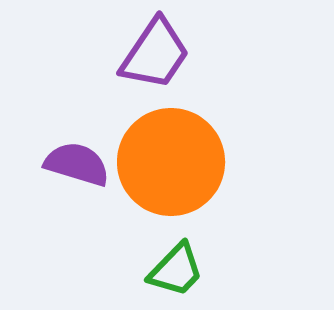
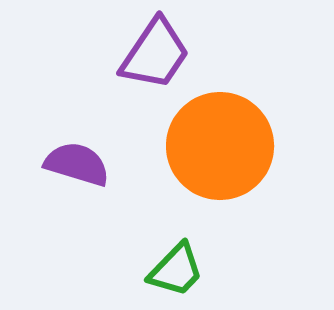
orange circle: moved 49 px right, 16 px up
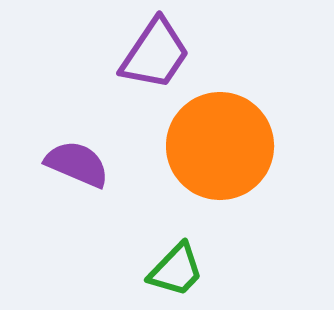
purple semicircle: rotated 6 degrees clockwise
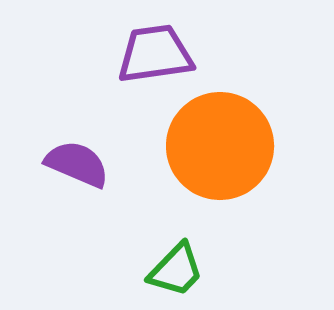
purple trapezoid: rotated 132 degrees counterclockwise
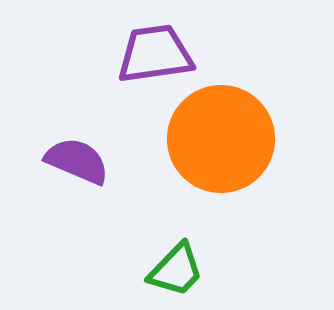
orange circle: moved 1 px right, 7 px up
purple semicircle: moved 3 px up
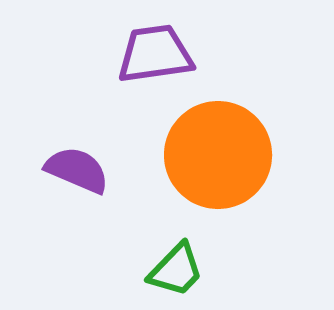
orange circle: moved 3 px left, 16 px down
purple semicircle: moved 9 px down
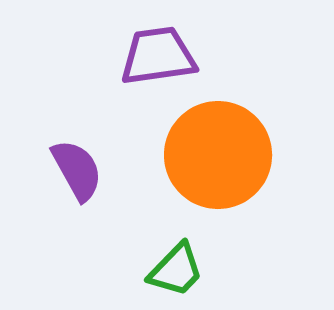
purple trapezoid: moved 3 px right, 2 px down
purple semicircle: rotated 38 degrees clockwise
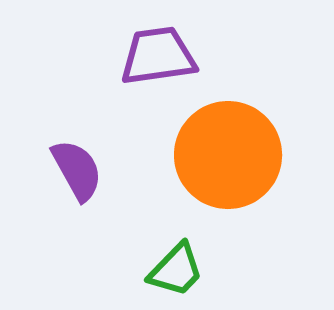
orange circle: moved 10 px right
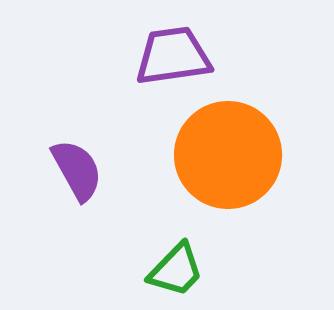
purple trapezoid: moved 15 px right
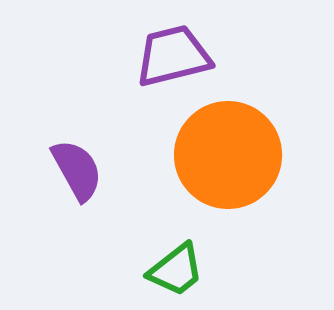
purple trapezoid: rotated 6 degrees counterclockwise
green trapezoid: rotated 8 degrees clockwise
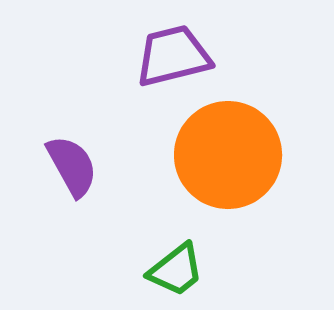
purple semicircle: moved 5 px left, 4 px up
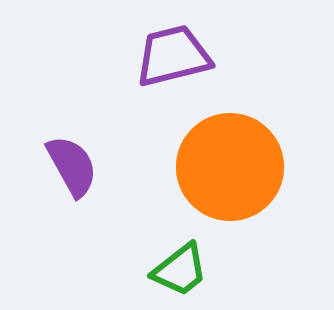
orange circle: moved 2 px right, 12 px down
green trapezoid: moved 4 px right
